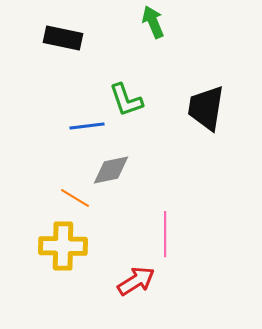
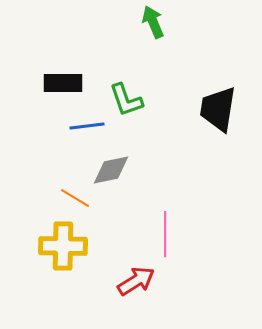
black rectangle: moved 45 px down; rotated 12 degrees counterclockwise
black trapezoid: moved 12 px right, 1 px down
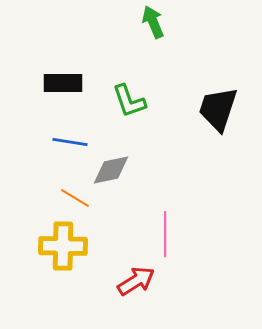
green L-shape: moved 3 px right, 1 px down
black trapezoid: rotated 9 degrees clockwise
blue line: moved 17 px left, 16 px down; rotated 16 degrees clockwise
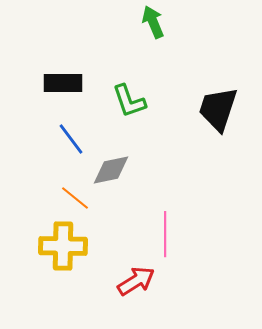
blue line: moved 1 px right, 3 px up; rotated 44 degrees clockwise
orange line: rotated 8 degrees clockwise
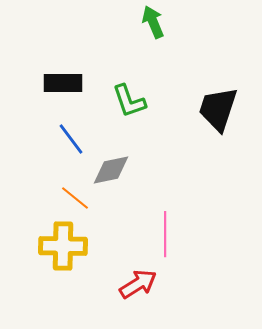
red arrow: moved 2 px right, 3 px down
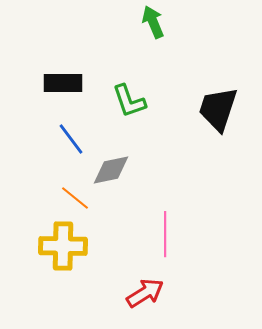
red arrow: moved 7 px right, 9 px down
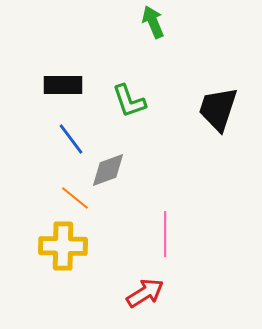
black rectangle: moved 2 px down
gray diamond: moved 3 px left; rotated 9 degrees counterclockwise
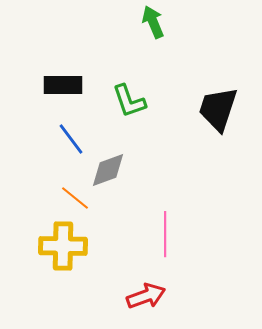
red arrow: moved 1 px right, 3 px down; rotated 12 degrees clockwise
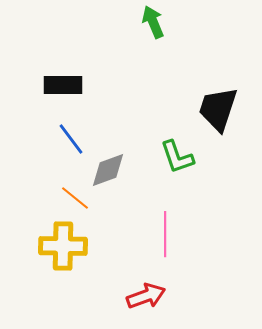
green L-shape: moved 48 px right, 56 px down
